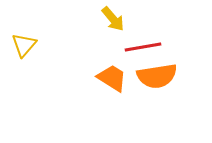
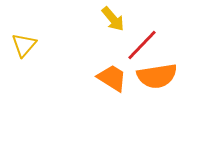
red line: moved 1 px left, 2 px up; rotated 36 degrees counterclockwise
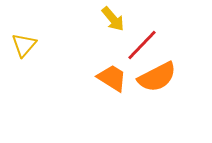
orange semicircle: moved 1 px down; rotated 18 degrees counterclockwise
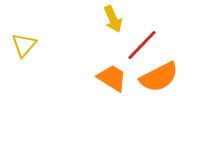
yellow arrow: rotated 16 degrees clockwise
orange semicircle: moved 2 px right
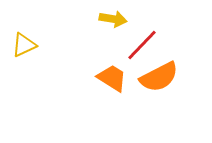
yellow arrow: rotated 56 degrees counterclockwise
yellow triangle: rotated 24 degrees clockwise
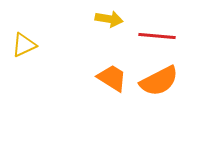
yellow arrow: moved 4 px left
red line: moved 15 px right, 9 px up; rotated 51 degrees clockwise
orange semicircle: moved 4 px down
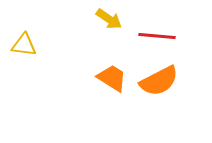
yellow arrow: rotated 24 degrees clockwise
yellow triangle: rotated 32 degrees clockwise
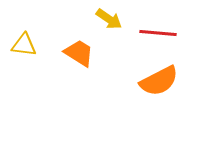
red line: moved 1 px right, 3 px up
orange trapezoid: moved 33 px left, 25 px up
